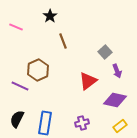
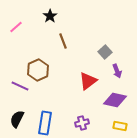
pink line: rotated 64 degrees counterclockwise
yellow rectangle: rotated 48 degrees clockwise
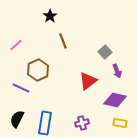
pink line: moved 18 px down
purple line: moved 1 px right, 2 px down
yellow rectangle: moved 3 px up
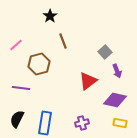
brown hexagon: moved 1 px right, 6 px up; rotated 10 degrees clockwise
purple line: rotated 18 degrees counterclockwise
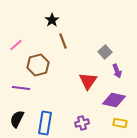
black star: moved 2 px right, 4 px down
brown hexagon: moved 1 px left, 1 px down
red triangle: rotated 18 degrees counterclockwise
purple diamond: moved 1 px left
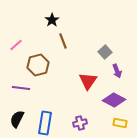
purple diamond: rotated 15 degrees clockwise
purple cross: moved 2 px left
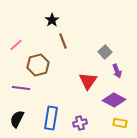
blue rectangle: moved 6 px right, 5 px up
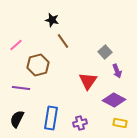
black star: rotated 24 degrees counterclockwise
brown line: rotated 14 degrees counterclockwise
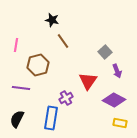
pink line: rotated 40 degrees counterclockwise
purple cross: moved 14 px left, 25 px up; rotated 16 degrees counterclockwise
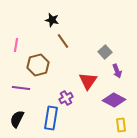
yellow rectangle: moved 1 px right, 2 px down; rotated 72 degrees clockwise
